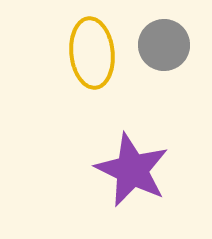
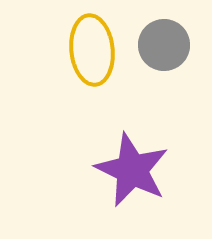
yellow ellipse: moved 3 px up
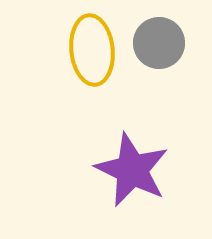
gray circle: moved 5 px left, 2 px up
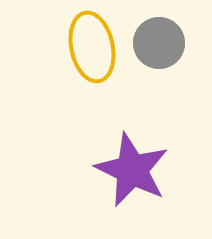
yellow ellipse: moved 3 px up; rotated 6 degrees counterclockwise
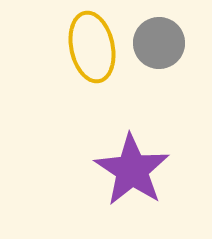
purple star: rotated 8 degrees clockwise
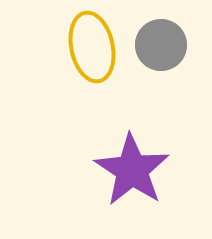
gray circle: moved 2 px right, 2 px down
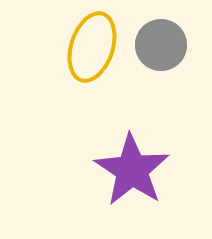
yellow ellipse: rotated 30 degrees clockwise
